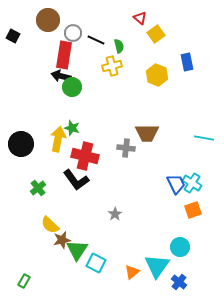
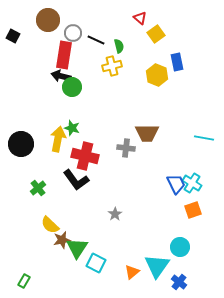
blue rectangle: moved 10 px left
green triangle: moved 2 px up
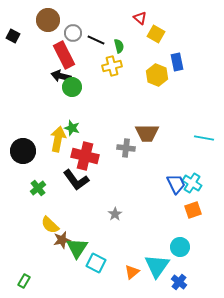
yellow square: rotated 24 degrees counterclockwise
red rectangle: rotated 36 degrees counterclockwise
black circle: moved 2 px right, 7 px down
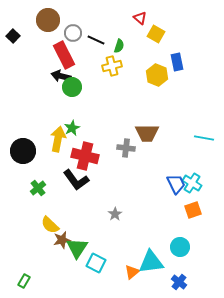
black square: rotated 16 degrees clockwise
green semicircle: rotated 32 degrees clockwise
green star: rotated 28 degrees clockwise
cyan triangle: moved 6 px left, 4 px up; rotated 48 degrees clockwise
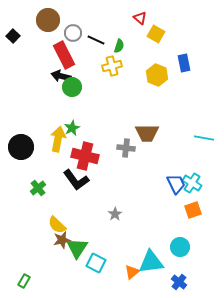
blue rectangle: moved 7 px right, 1 px down
black circle: moved 2 px left, 4 px up
yellow semicircle: moved 7 px right
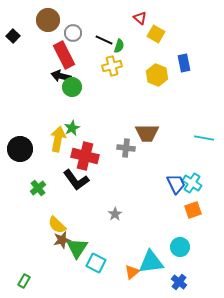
black line: moved 8 px right
black circle: moved 1 px left, 2 px down
